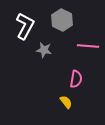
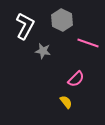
pink line: moved 3 px up; rotated 15 degrees clockwise
gray star: moved 1 px left, 1 px down
pink semicircle: rotated 36 degrees clockwise
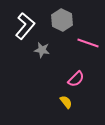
white L-shape: rotated 12 degrees clockwise
gray star: moved 1 px left, 1 px up
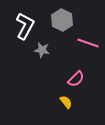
white L-shape: rotated 12 degrees counterclockwise
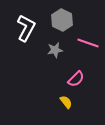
white L-shape: moved 1 px right, 2 px down
gray star: moved 13 px right; rotated 21 degrees counterclockwise
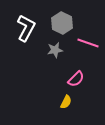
gray hexagon: moved 3 px down
yellow semicircle: rotated 64 degrees clockwise
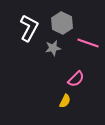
white L-shape: moved 3 px right
gray star: moved 2 px left, 2 px up
yellow semicircle: moved 1 px left, 1 px up
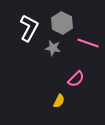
gray star: rotated 21 degrees clockwise
yellow semicircle: moved 6 px left
